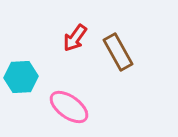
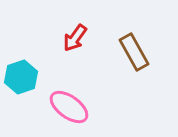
brown rectangle: moved 16 px right
cyan hexagon: rotated 16 degrees counterclockwise
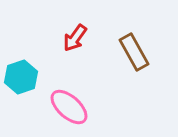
pink ellipse: rotated 6 degrees clockwise
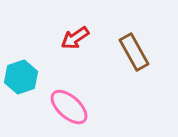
red arrow: rotated 20 degrees clockwise
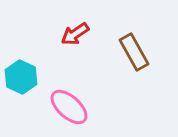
red arrow: moved 4 px up
cyan hexagon: rotated 16 degrees counterclockwise
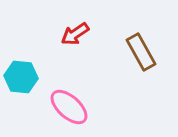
brown rectangle: moved 7 px right
cyan hexagon: rotated 20 degrees counterclockwise
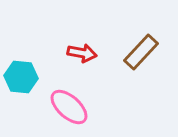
red arrow: moved 7 px right, 19 px down; rotated 136 degrees counterclockwise
brown rectangle: rotated 72 degrees clockwise
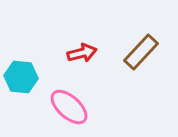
red arrow: rotated 24 degrees counterclockwise
